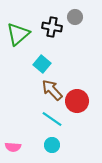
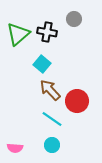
gray circle: moved 1 px left, 2 px down
black cross: moved 5 px left, 5 px down
brown arrow: moved 2 px left
pink semicircle: moved 2 px right, 1 px down
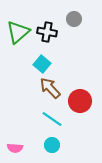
green triangle: moved 2 px up
brown arrow: moved 2 px up
red circle: moved 3 px right
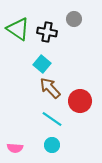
green triangle: moved 3 px up; rotated 45 degrees counterclockwise
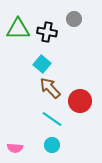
green triangle: rotated 35 degrees counterclockwise
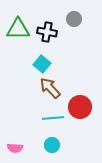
red circle: moved 6 px down
cyan line: moved 1 px right, 1 px up; rotated 40 degrees counterclockwise
